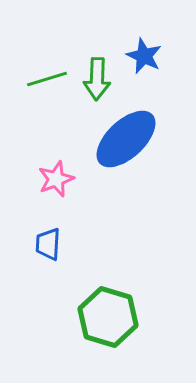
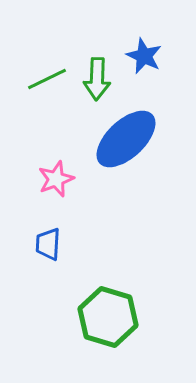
green line: rotated 9 degrees counterclockwise
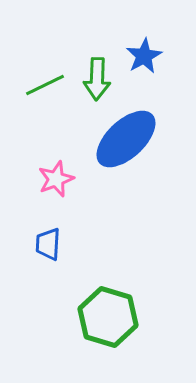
blue star: rotated 18 degrees clockwise
green line: moved 2 px left, 6 px down
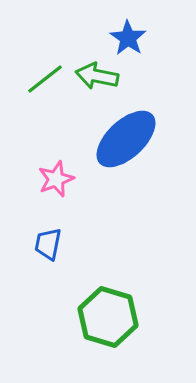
blue star: moved 16 px left, 18 px up; rotated 9 degrees counterclockwise
green arrow: moved 3 px up; rotated 99 degrees clockwise
green line: moved 6 px up; rotated 12 degrees counterclockwise
blue trapezoid: rotated 8 degrees clockwise
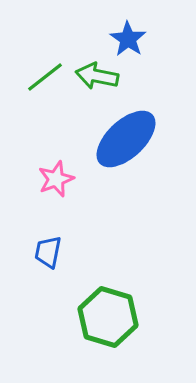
blue star: moved 1 px down
green line: moved 2 px up
blue trapezoid: moved 8 px down
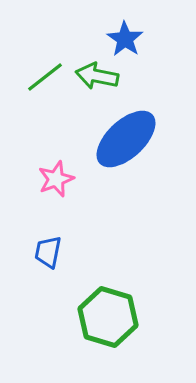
blue star: moved 3 px left
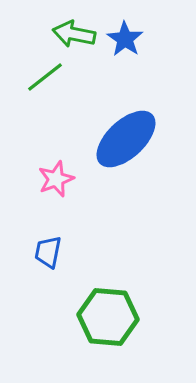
green arrow: moved 23 px left, 42 px up
green hexagon: rotated 12 degrees counterclockwise
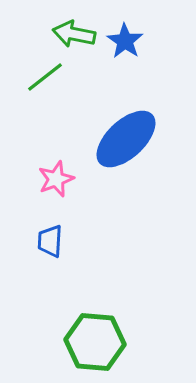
blue star: moved 2 px down
blue trapezoid: moved 2 px right, 11 px up; rotated 8 degrees counterclockwise
green hexagon: moved 13 px left, 25 px down
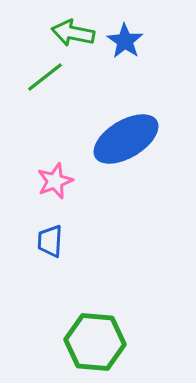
green arrow: moved 1 px left, 1 px up
blue ellipse: rotated 12 degrees clockwise
pink star: moved 1 px left, 2 px down
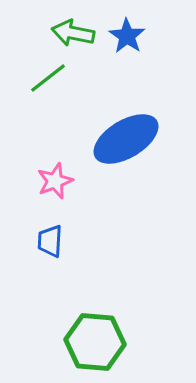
blue star: moved 2 px right, 5 px up
green line: moved 3 px right, 1 px down
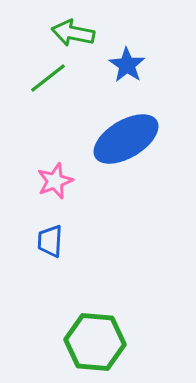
blue star: moved 29 px down
